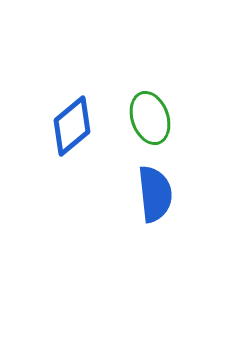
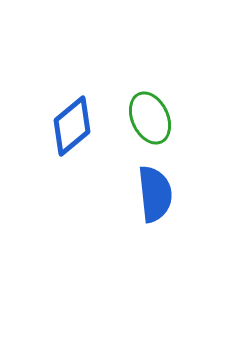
green ellipse: rotated 6 degrees counterclockwise
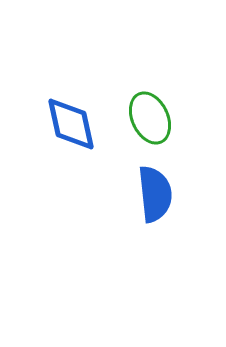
blue diamond: moved 1 px left, 2 px up; rotated 62 degrees counterclockwise
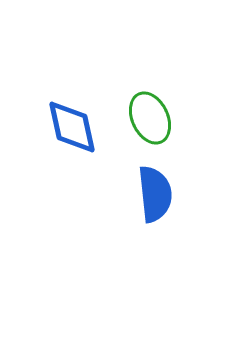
blue diamond: moved 1 px right, 3 px down
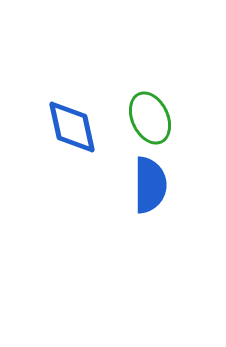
blue semicircle: moved 5 px left, 9 px up; rotated 6 degrees clockwise
